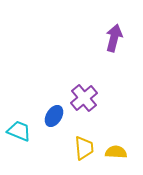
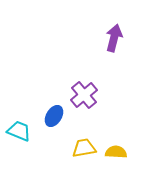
purple cross: moved 3 px up
yellow trapezoid: rotated 95 degrees counterclockwise
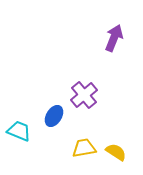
purple arrow: rotated 8 degrees clockwise
yellow semicircle: rotated 30 degrees clockwise
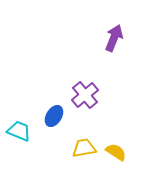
purple cross: moved 1 px right
